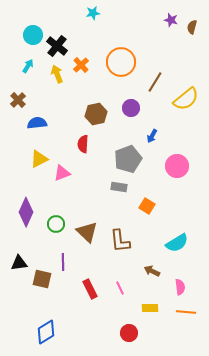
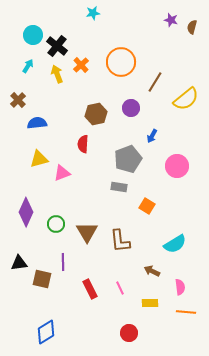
yellow triangle: rotated 12 degrees clockwise
brown triangle: rotated 15 degrees clockwise
cyan semicircle: moved 2 px left, 1 px down
yellow rectangle: moved 5 px up
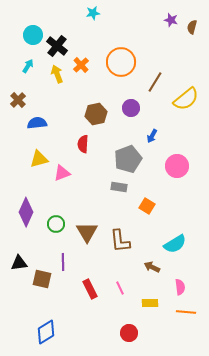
brown arrow: moved 4 px up
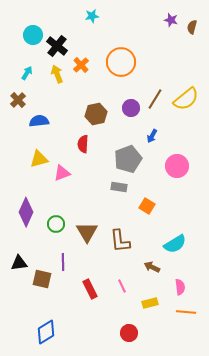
cyan star: moved 1 px left, 3 px down
cyan arrow: moved 1 px left, 7 px down
brown line: moved 17 px down
blue semicircle: moved 2 px right, 2 px up
pink line: moved 2 px right, 2 px up
yellow rectangle: rotated 14 degrees counterclockwise
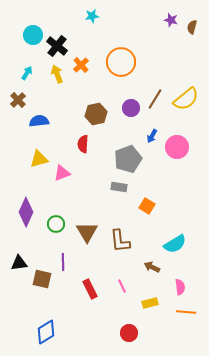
pink circle: moved 19 px up
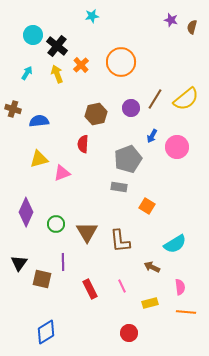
brown cross: moved 5 px left, 9 px down; rotated 28 degrees counterclockwise
black triangle: rotated 48 degrees counterclockwise
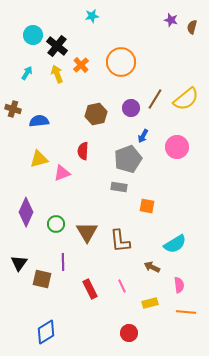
blue arrow: moved 9 px left
red semicircle: moved 7 px down
orange square: rotated 21 degrees counterclockwise
pink semicircle: moved 1 px left, 2 px up
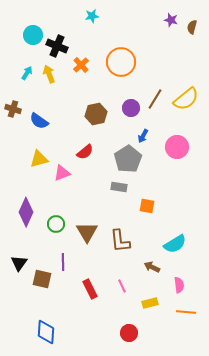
black cross: rotated 15 degrees counterclockwise
yellow arrow: moved 8 px left
blue semicircle: rotated 138 degrees counterclockwise
red semicircle: moved 2 px right, 1 px down; rotated 132 degrees counterclockwise
gray pentagon: rotated 12 degrees counterclockwise
blue diamond: rotated 55 degrees counterclockwise
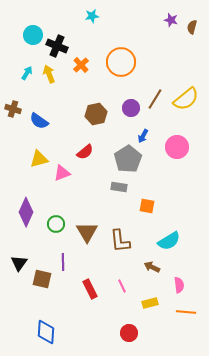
cyan semicircle: moved 6 px left, 3 px up
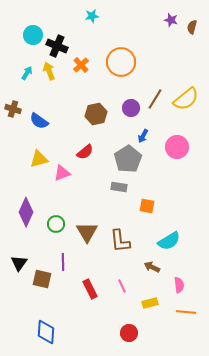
yellow arrow: moved 3 px up
